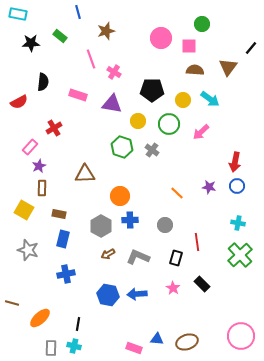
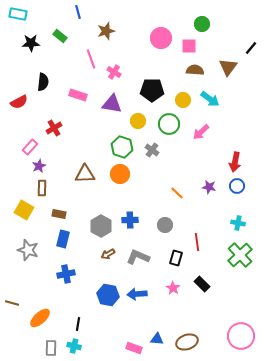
orange circle at (120, 196): moved 22 px up
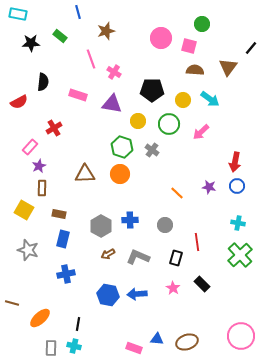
pink square at (189, 46): rotated 14 degrees clockwise
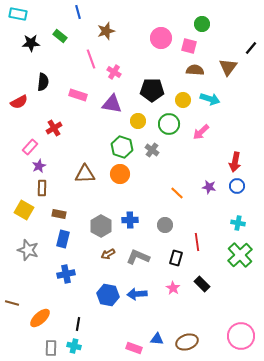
cyan arrow at (210, 99): rotated 18 degrees counterclockwise
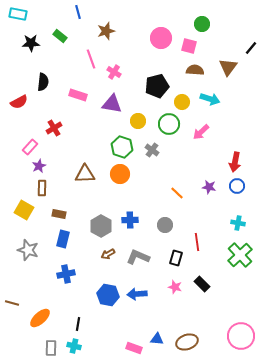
black pentagon at (152, 90): moved 5 px right, 4 px up; rotated 15 degrees counterclockwise
yellow circle at (183, 100): moved 1 px left, 2 px down
pink star at (173, 288): moved 2 px right, 1 px up; rotated 16 degrees counterclockwise
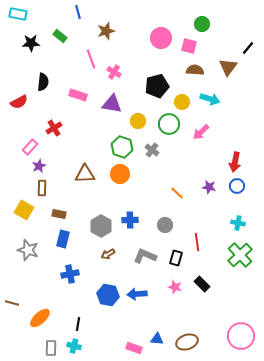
black line at (251, 48): moved 3 px left
gray L-shape at (138, 257): moved 7 px right, 1 px up
blue cross at (66, 274): moved 4 px right
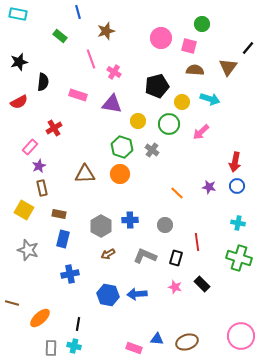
black star at (31, 43): moved 12 px left, 19 px down; rotated 12 degrees counterclockwise
brown rectangle at (42, 188): rotated 14 degrees counterclockwise
green cross at (240, 255): moved 1 px left, 3 px down; rotated 30 degrees counterclockwise
